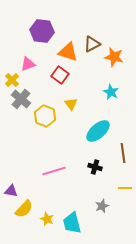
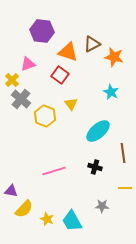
gray star: rotated 24 degrees clockwise
cyan trapezoid: moved 2 px up; rotated 15 degrees counterclockwise
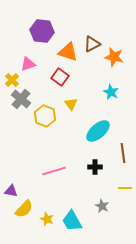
red square: moved 2 px down
black cross: rotated 16 degrees counterclockwise
gray star: rotated 24 degrees clockwise
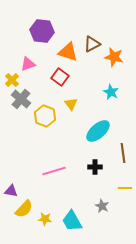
yellow star: moved 2 px left; rotated 16 degrees counterclockwise
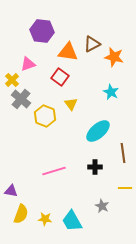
orange triangle: rotated 10 degrees counterclockwise
yellow semicircle: moved 3 px left, 5 px down; rotated 24 degrees counterclockwise
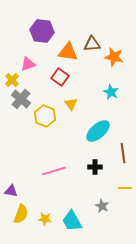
brown triangle: rotated 24 degrees clockwise
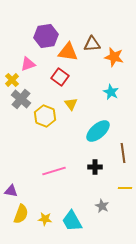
purple hexagon: moved 4 px right, 5 px down; rotated 15 degrees counterclockwise
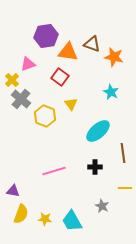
brown triangle: rotated 24 degrees clockwise
purple triangle: moved 2 px right
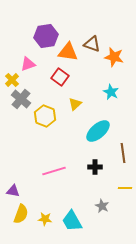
yellow triangle: moved 4 px right; rotated 24 degrees clockwise
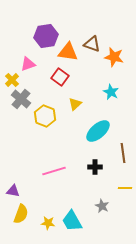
yellow star: moved 3 px right, 4 px down
